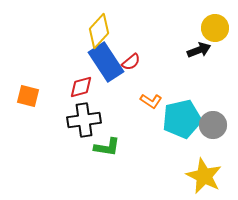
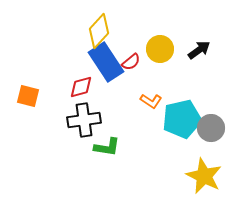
yellow circle: moved 55 px left, 21 px down
black arrow: rotated 15 degrees counterclockwise
gray circle: moved 2 px left, 3 px down
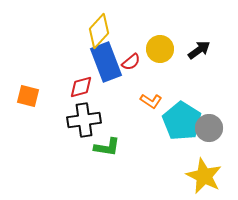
blue rectangle: rotated 12 degrees clockwise
cyan pentagon: moved 2 px down; rotated 27 degrees counterclockwise
gray circle: moved 2 px left
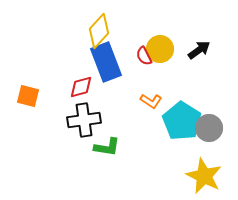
red semicircle: moved 13 px right, 6 px up; rotated 102 degrees clockwise
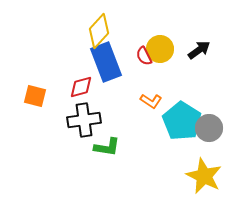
orange square: moved 7 px right
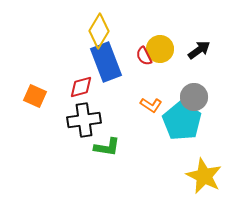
yellow diamond: rotated 12 degrees counterclockwise
orange square: rotated 10 degrees clockwise
orange L-shape: moved 4 px down
gray circle: moved 15 px left, 31 px up
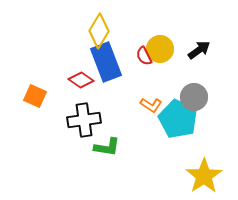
red diamond: moved 7 px up; rotated 50 degrees clockwise
cyan pentagon: moved 4 px left, 2 px up; rotated 6 degrees counterclockwise
yellow star: rotated 12 degrees clockwise
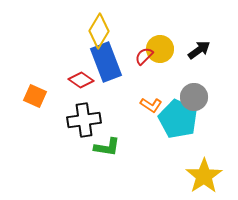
red semicircle: rotated 72 degrees clockwise
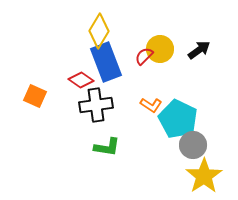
gray circle: moved 1 px left, 48 px down
black cross: moved 12 px right, 15 px up
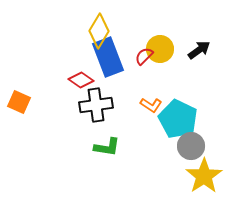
blue rectangle: moved 2 px right, 5 px up
orange square: moved 16 px left, 6 px down
gray circle: moved 2 px left, 1 px down
